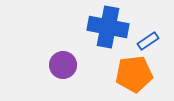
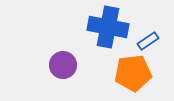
orange pentagon: moved 1 px left, 1 px up
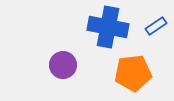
blue rectangle: moved 8 px right, 15 px up
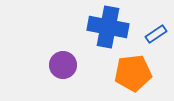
blue rectangle: moved 8 px down
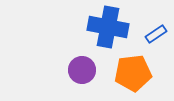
purple circle: moved 19 px right, 5 px down
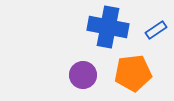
blue rectangle: moved 4 px up
purple circle: moved 1 px right, 5 px down
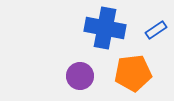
blue cross: moved 3 px left, 1 px down
purple circle: moved 3 px left, 1 px down
